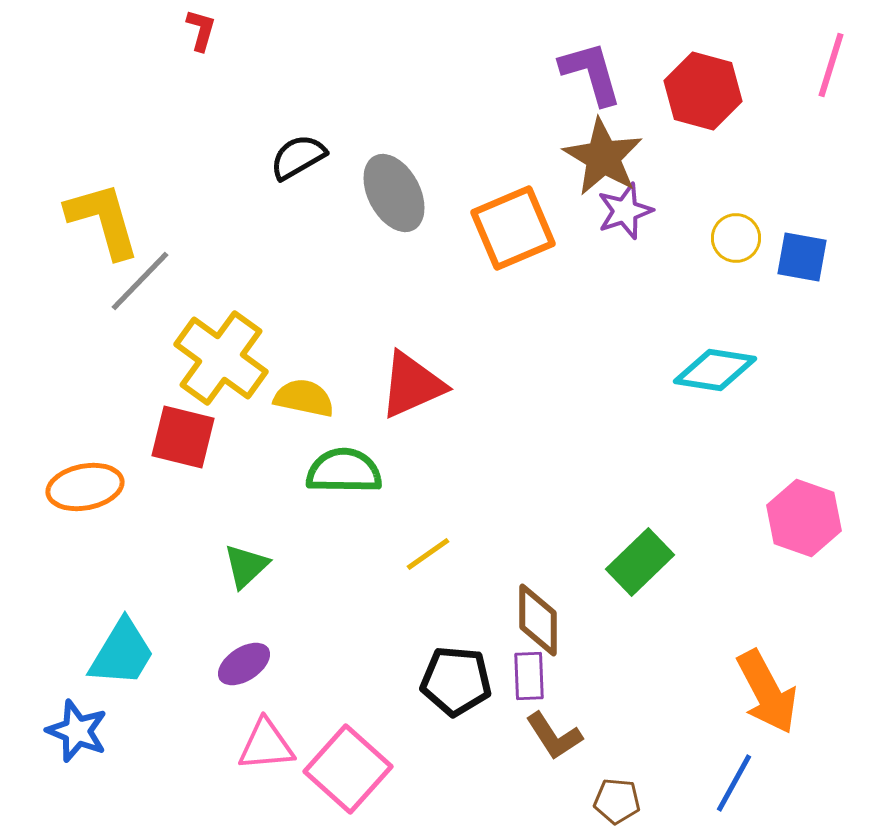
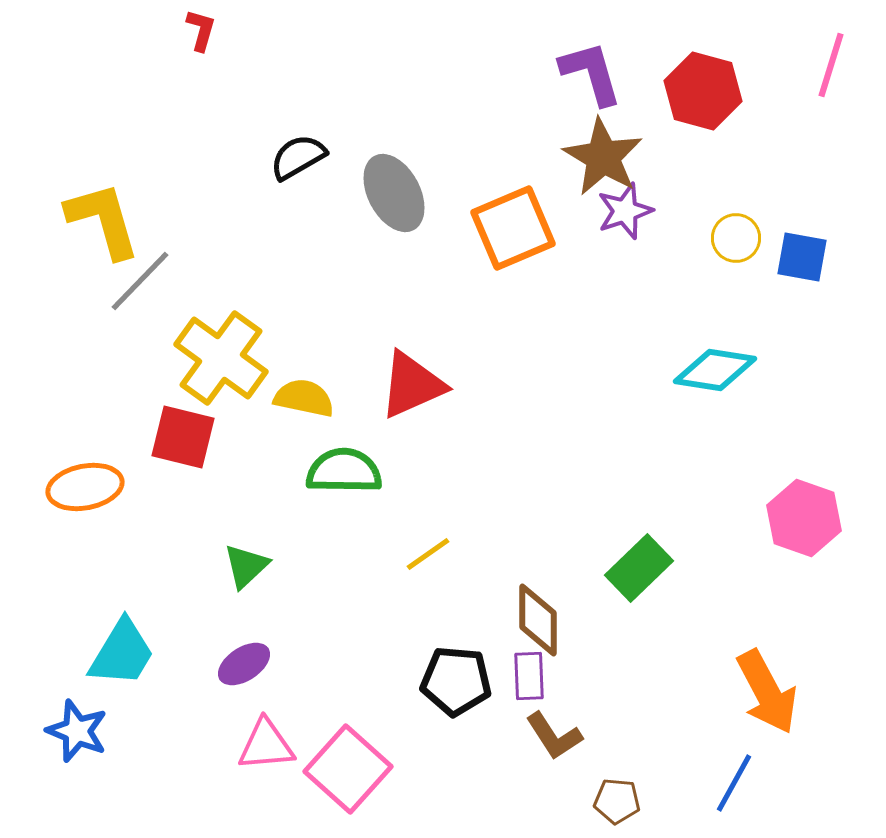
green rectangle: moved 1 px left, 6 px down
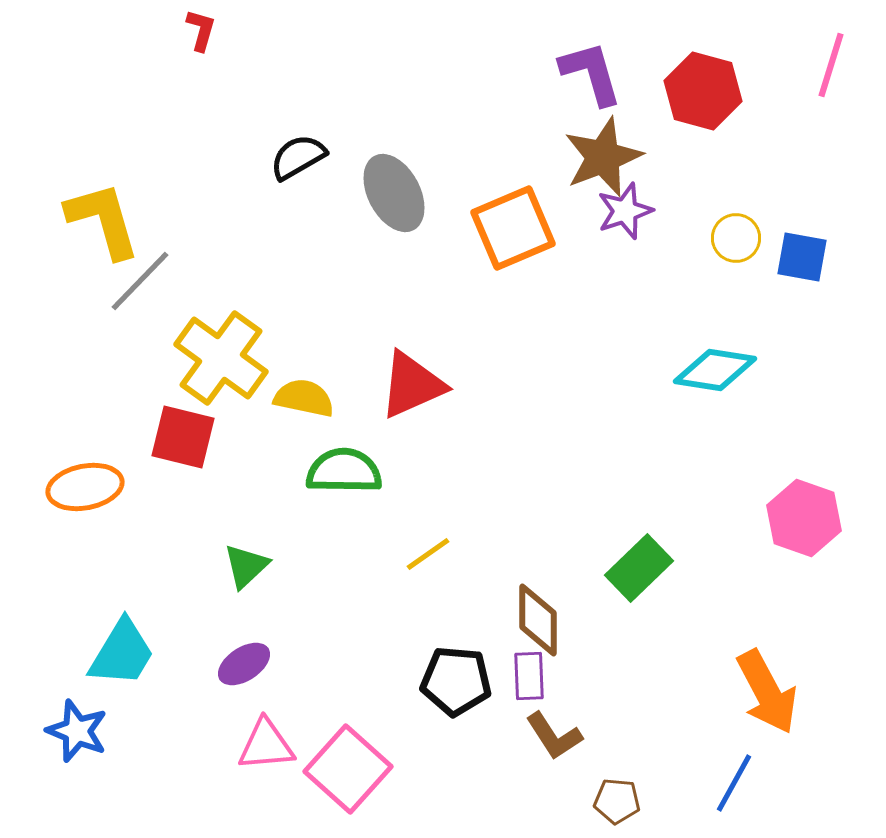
brown star: rotated 20 degrees clockwise
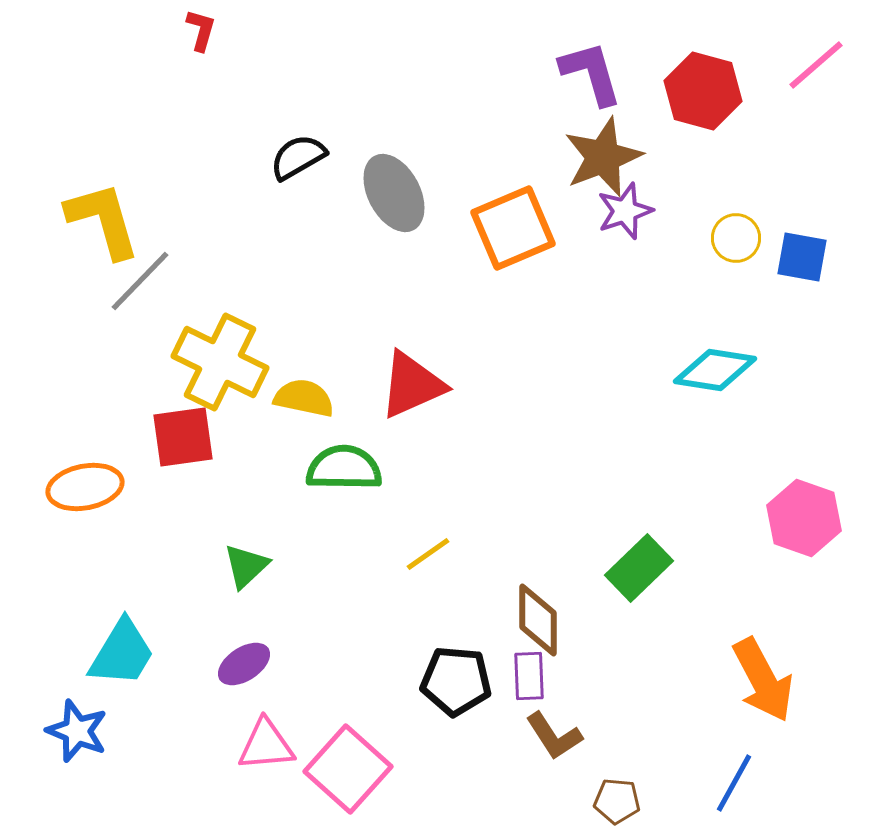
pink line: moved 15 px left; rotated 32 degrees clockwise
yellow cross: moved 1 px left, 4 px down; rotated 10 degrees counterclockwise
red square: rotated 22 degrees counterclockwise
green semicircle: moved 3 px up
orange arrow: moved 4 px left, 12 px up
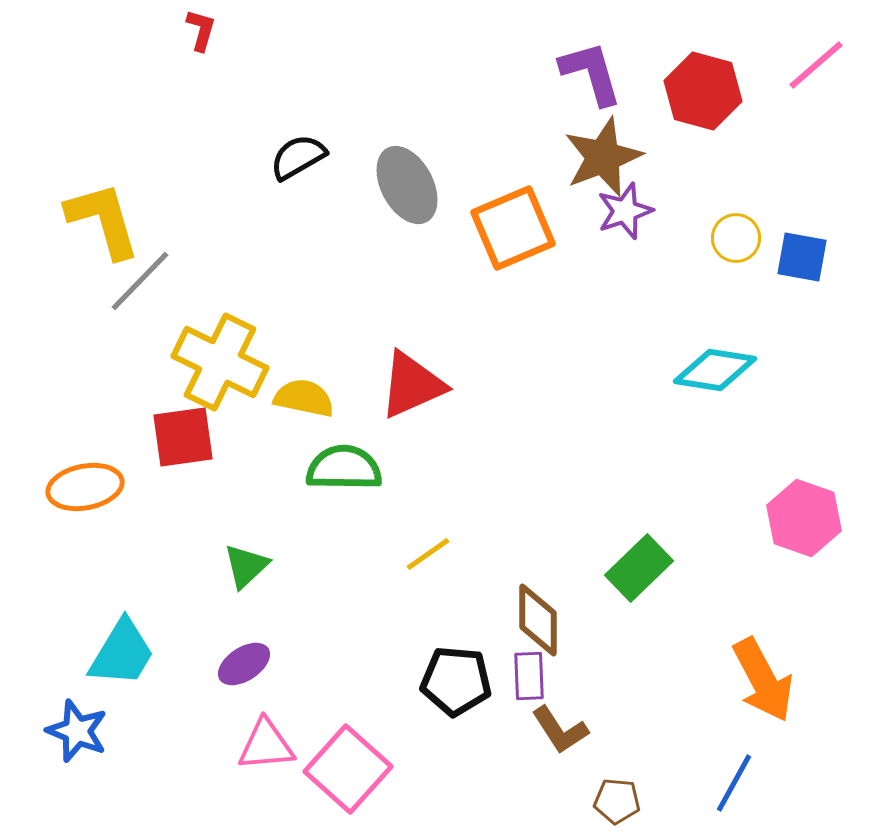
gray ellipse: moved 13 px right, 8 px up
brown L-shape: moved 6 px right, 6 px up
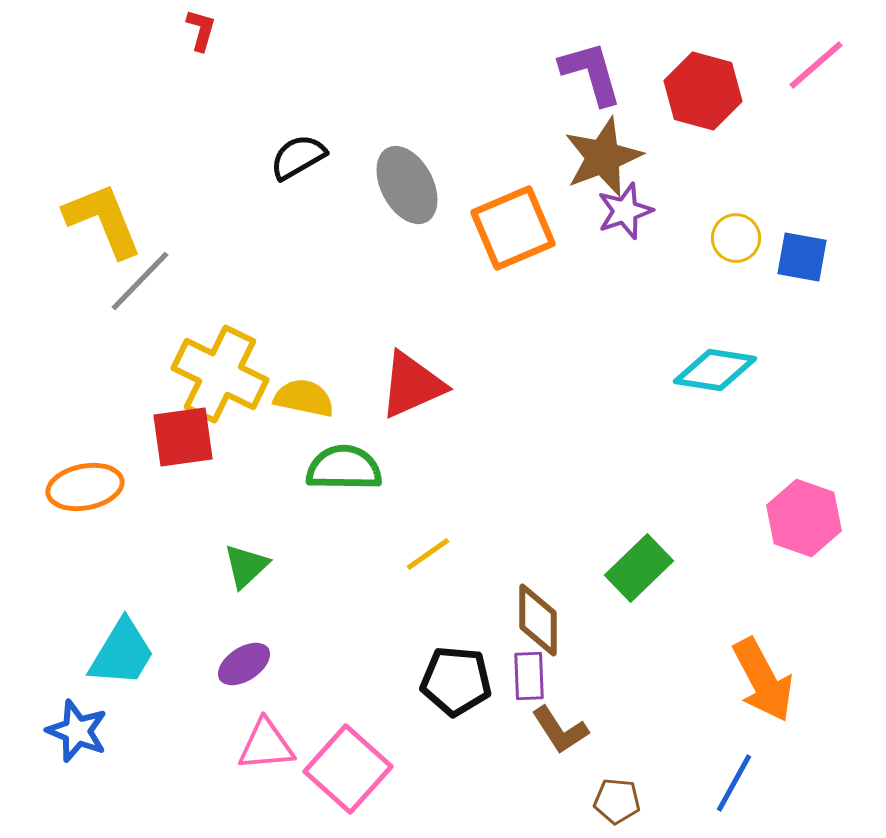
yellow L-shape: rotated 6 degrees counterclockwise
yellow cross: moved 12 px down
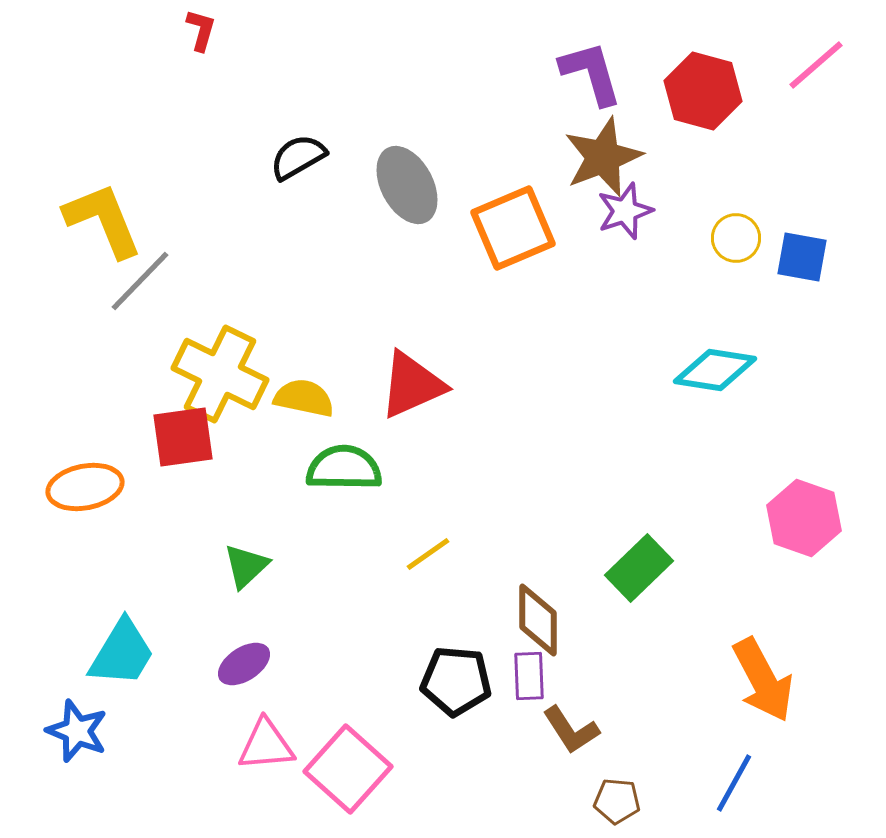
brown L-shape: moved 11 px right
